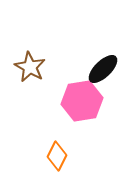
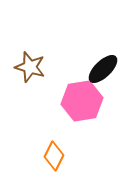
brown star: rotated 12 degrees counterclockwise
orange diamond: moved 3 px left
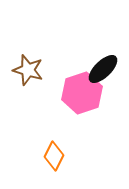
brown star: moved 2 px left, 3 px down
pink hexagon: moved 8 px up; rotated 9 degrees counterclockwise
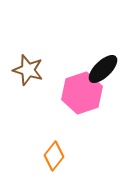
orange diamond: rotated 12 degrees clockwise
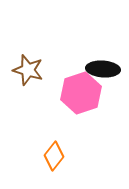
black ellipse: rotated 48 degrees clockwise
pink hexagon: moved 1 px left
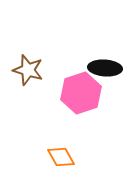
black ellipse: moved 2 px right, 1 px up
orange diamond: moved 7 px right, 1 px down; rotated 68 degrees counterclockwise
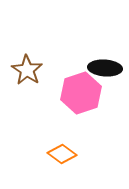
brown star: moved 1 px left; rotated 16 degrees clockwise
orange diamond: moved 1 px right, 3 px up; rotated 24 degrees counterclockwise
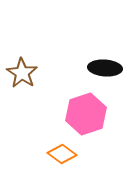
brown star: moved 5 px left, 3 px down
pink hexagon: moved 5 px right, 21 px down
